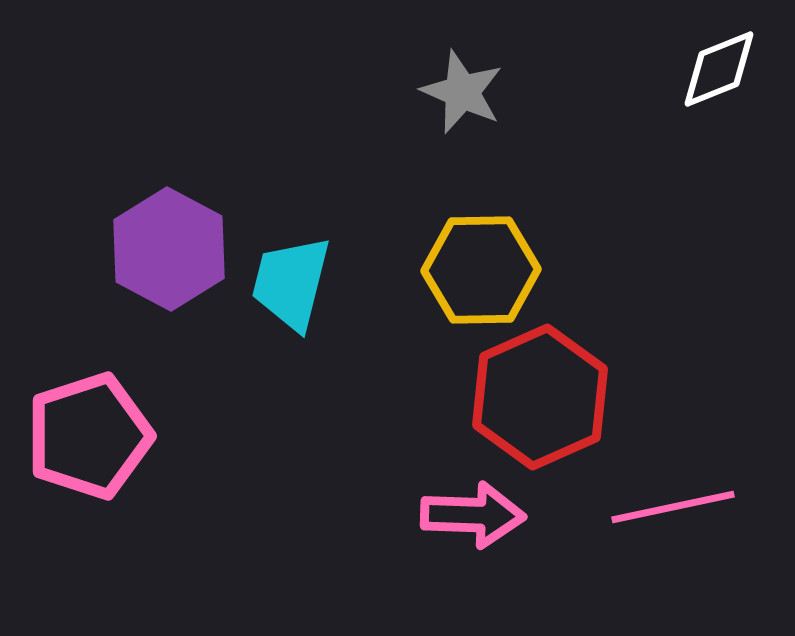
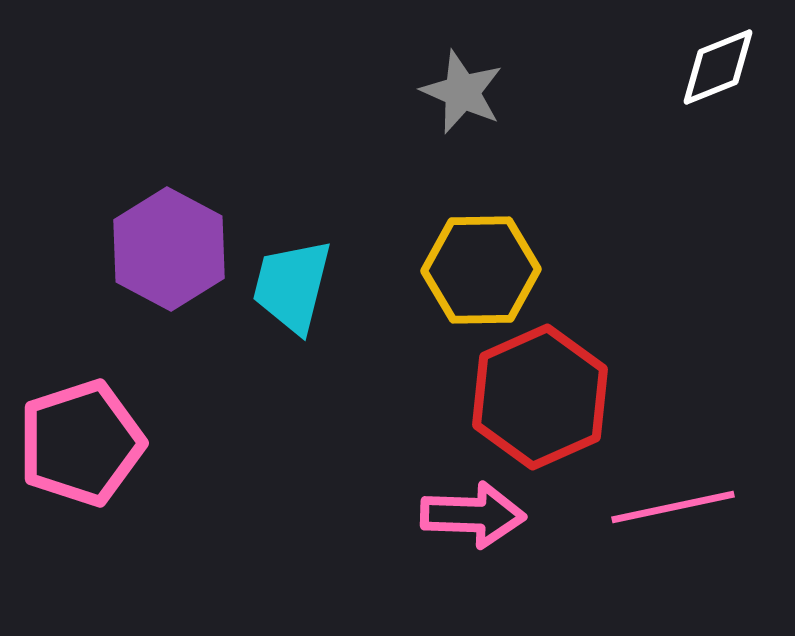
white diamond: moved 1 px left, 2 px up
cyan trapezoid: moved 1 px right, 3 px down
pink pentagon: moved 8 px left, 7 px down
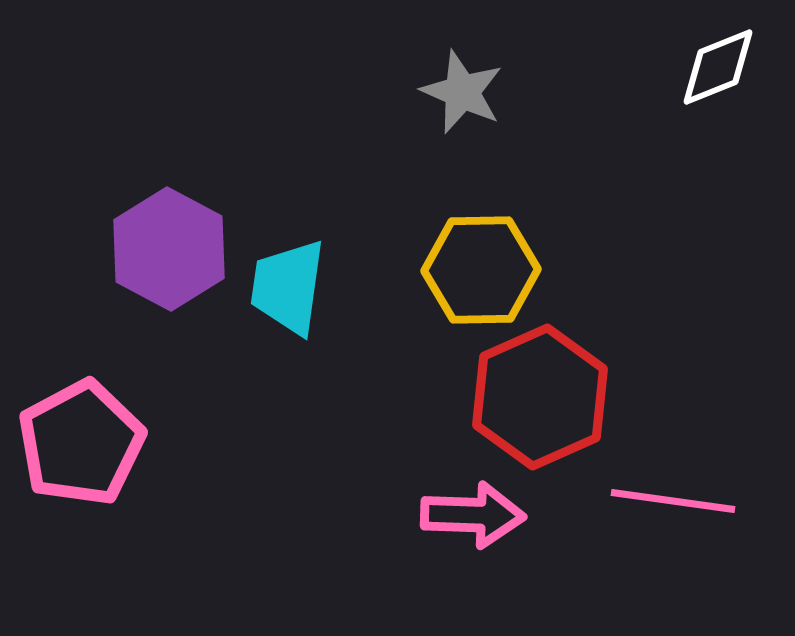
cyan trapezoid: moved 4 px left, 1 px down; rotated 6 degrees counterclockwise
pink pentagon: rotated 10 degrees counterclockwise
pink line: moved 6 px up; rotated 20 degrees clockwise
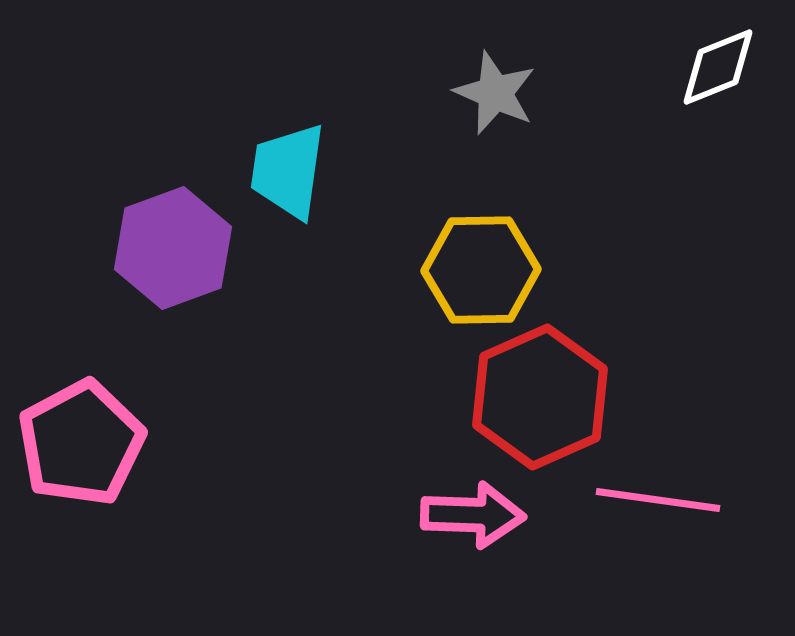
gray star: moved 33 px right, 1 px down
purple hexagon: moved 4 px right, 1 px up; rotated 12 degrees clockwise
cyan trapezoid: moved 116 px up
pink line: moved 15 px left, 1 px up
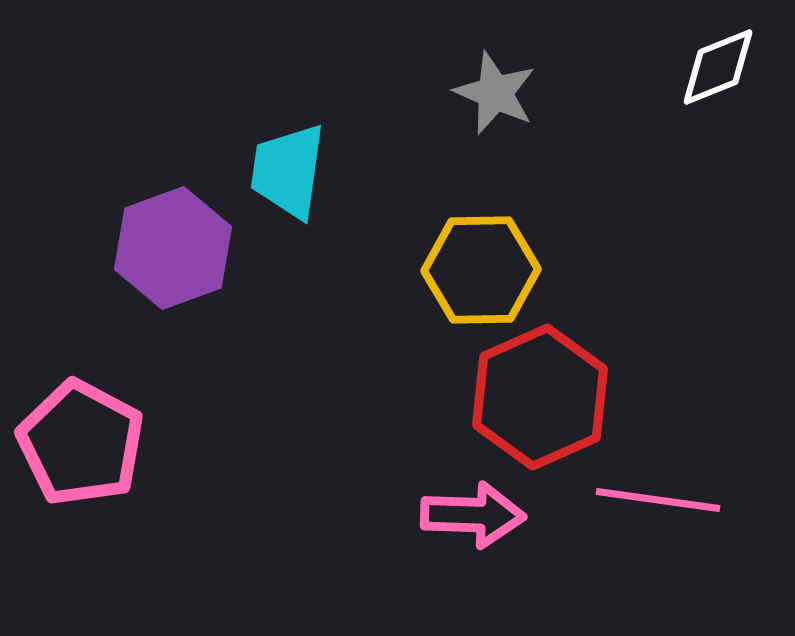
pink pentagon: rotated 16 degrees counterclockwise
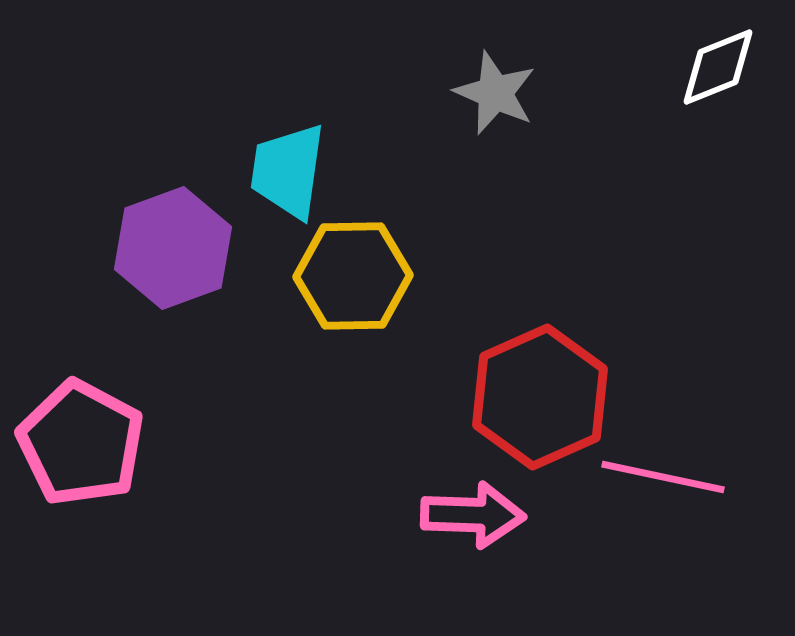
yellow hexagon: moved 128 px left, 6 px down
pink line: moved 5 px right, 23 px up; rotated 4 degrees clockwise
